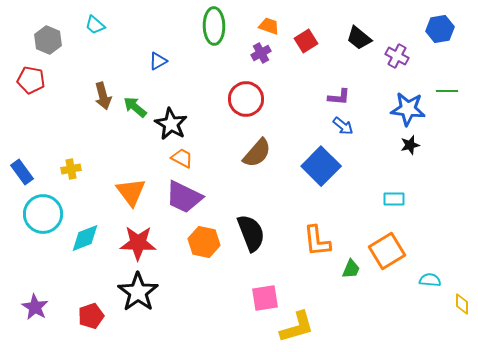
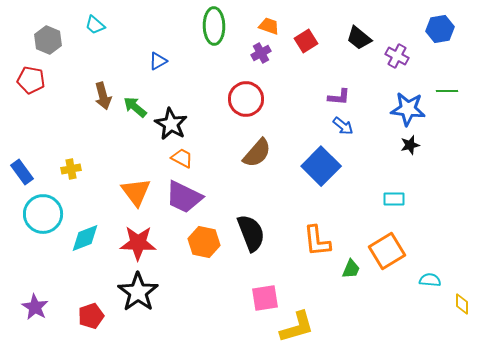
orange triangle at (131, 192): moved 5 px right
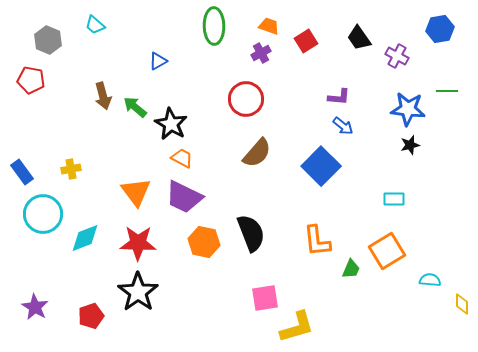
black trapezoid at (359, 38): rotated 16 degrees clockwise
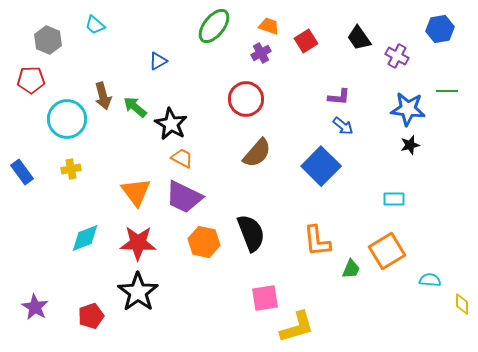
green ellipse at (214, 26): rotated 39 degrees clockwise
red pentagon at (31, 80): rotated 12 degrees counterclockwise
cyan circle at (43, 214): moved 24 px right, 95 px up
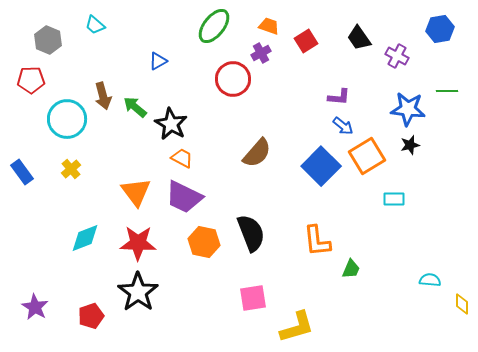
red circle at (246, 99): moved 13 px left, 20 px up
yellow cross at (71, 169): rotated 30 degrees counterclockwise
orange square at (387, 251): moved 20 px left, 95 px up
pink square at (265, 298): moved 12 px left
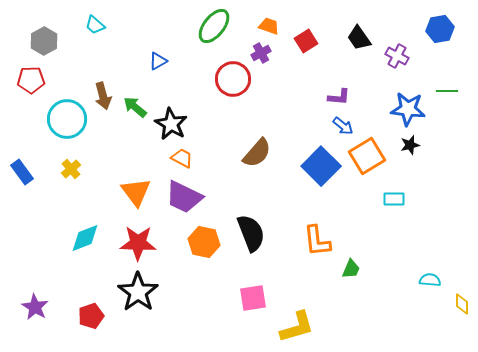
gray hexagon at (48, 40): moved 4 px left, 1 px down; rotated 8 degrees clockwise
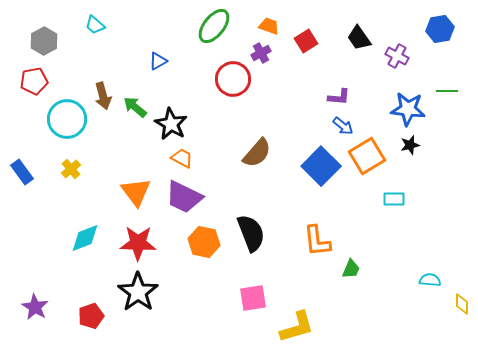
red pentagon at (31, 80): moved 3 px right, 1 px down; rotated 8 degrees counterclockwise
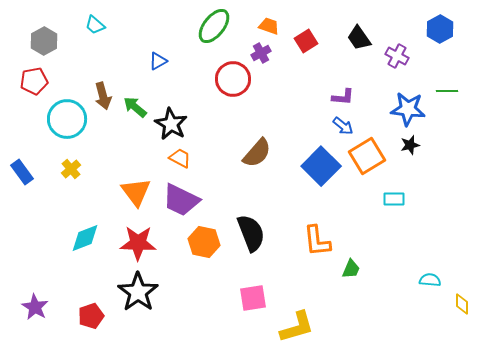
blue hexagon at (440, 29): rotated 20 degrees counterclockwise
purple L-shape at (339, 97): moved 4 px right
orange trapezoid at (182, 158): moved 2 px left
purple trapezoid at (184, 197): moved 3 px left, 3 px down
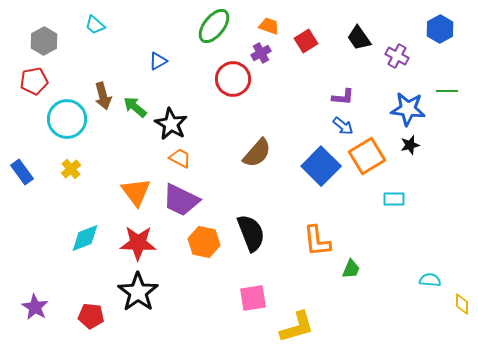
red pentagon at (91, 316): rotated 25 degrees clockwise
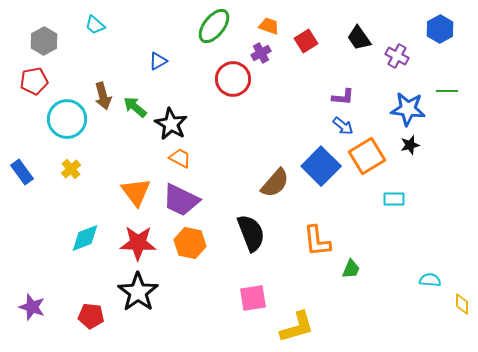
brown semicircle at (257, 153): moved 18 px right, 30 px down
orange hexagon at (204, 242): moved 14 px left, 1 px down
purple star at (35, 307): moved 3 px left; rotated 12 degrees counterclockwise
